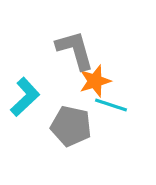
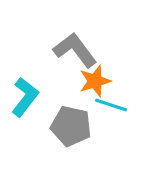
gray L-shape: rotated 21 degrees counterclockwise
cyan L-shape: rotated 9 degrees counterclockwise
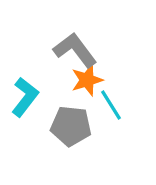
orange star: moved 8 px left, 1 px up
cyan line: rotated 40 degrees clockwise
gray pentagon: rotated 6 degrees counterclockwise
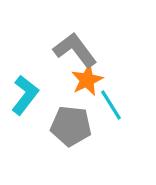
orange star: rotated 8 degrees counterclockwise
cyan L-shape: moved 2 px up
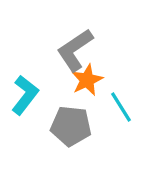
gray L-shape: rotated 87 degrees counterclockwise
cyan line: moved 10 px right, 2 px down
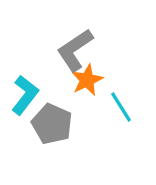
gray pentagon: moved 19 px left, 2 px up; rotated 18 degrees clockwise
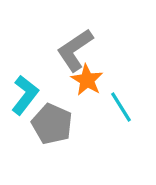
orange star: rotated 16 degrees counterclockwise
